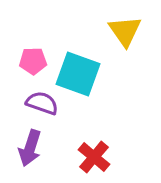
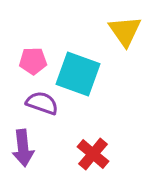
purple arrow: moved 7 px left; rotated 24 degrees counterclockwise
red cross: moved 1 px left, 3 px up
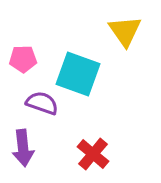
pink pentagon: moved 10 px left, 2 px up
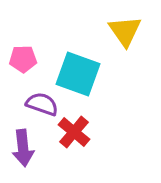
purple semicircle: moved 1 px down
red cross: moved 19 px left, 22 px up
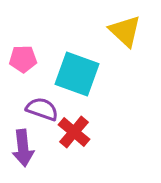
yellow triangle: rotated 12 degrees counterclockwise
cyan square: moved 1 px left
purple semicircle: moved 5 px down
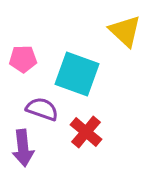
red cross: moved 12 px right
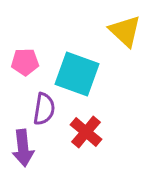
pink pentagon: moved 2 px right, 3 px down
purple semicircle: moved 2 px right; rotated 80 degrees clockwise
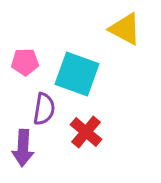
yellow triangle: moved 2 px up; rotated 15 degrees counterclockwise
purple arrow: rotated 9 degrees clockwise
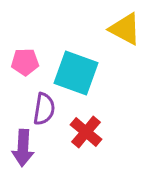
cyan square: moved 1 px left, 1 px up
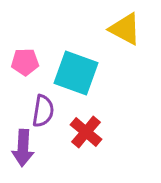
purple semicircle: moved 1 px left, 2 px down
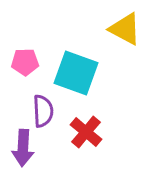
purple semicircle: rotated 12 degrees counterclockwise
